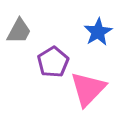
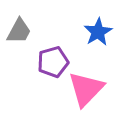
purple pentagon: rotated 16 degrees clockwise
pink triangle: moved 2 px left
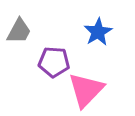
purple pentagon: moved 1 px right; rotated 20 degrees clockwise
pink triangle: moved 1 px down
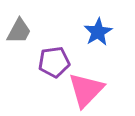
purple pentagon: rotated 12 degrees counterclockwise
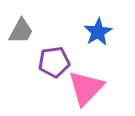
gray trapezoid: moved 2 px right
pink triangle: moved 2 px up
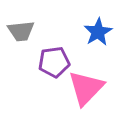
gray trapezoid: rotated 56 degrees clockwise
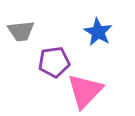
blue star: rotated 12 degrees counterclockwise
pink triangle: moved 1 px left, 3 px down
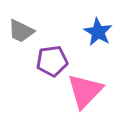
gray trapezoid: rotated 32 degrees clockwise
purple pentagon: moved 2 px left, 1 px up
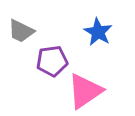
pink triangle: rotated 12 degrees clockwise
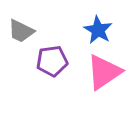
blue star: moved 2 px up
pink triangle: moved 19 px right, 19 px up
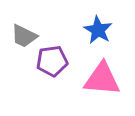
gray trapezoid: moved 3 px right, 5 px down
pink triangle: moved 2 px left, 7 px down; rotated 39 degrees clockwise
